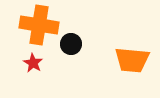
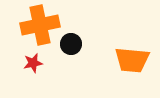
orange cross: moved 1 px right; rotated 21 degrees counterclockwise
red star: rotated 30 degrees clockwise
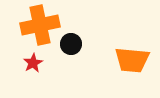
red star: rotated 18 degrees counterclockwise
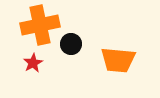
orange trapezoid: moved 14 px left
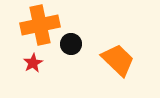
orange trapezoid: rotated 141 degrees counterclockwise
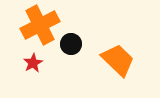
orange cross: rotated 15 degrees counterclockwise
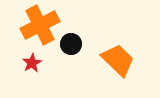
red star: moved 1 px left
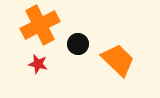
black circle: moved 7 px right
red star: moved 6 px right, 1 px down; rotated 30 degrees counterclockwise
